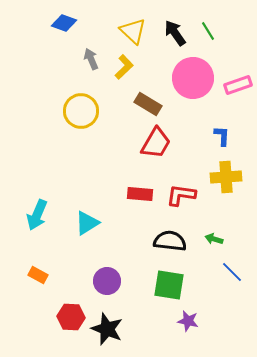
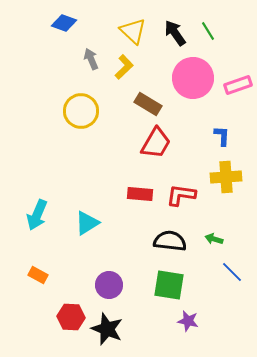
purple circle: moved 2 px right, 4 px down
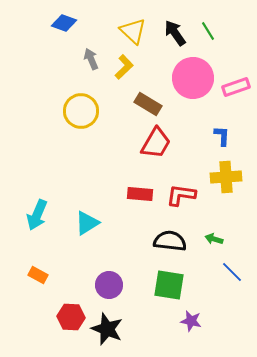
pink rectangle: moved 2 px left, 2 px down
purple star: moved 3 px right
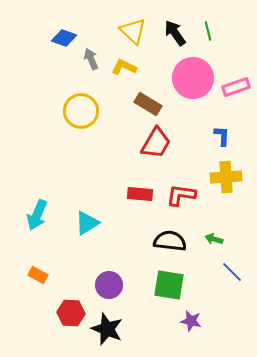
blue diamond: moved 15 px down
green line: rotated 18 degrees clockwise
yellow L-shape: rotated 110 degrees counterclockwise
red hexagon: moved 4 px up
